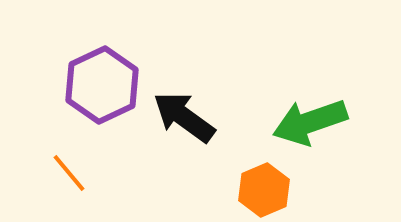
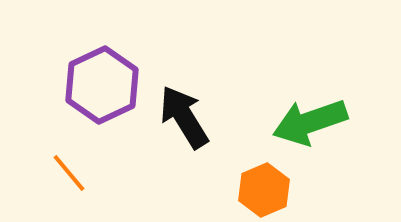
black arrow: rotated 22 degrees clockwise
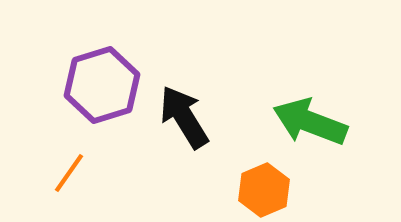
purple hexagon: rotated 8 degrees clockwise
green arrow: rotated 40 degrees clockwise
orange line: rotated 75 degrees clockwise
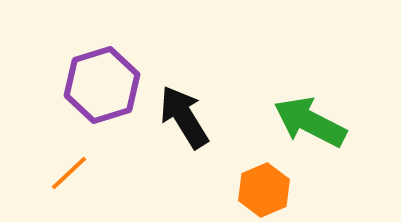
green arrow: rotated 6 degrees clockwise
orange line: rotated 12 degrees clockwise
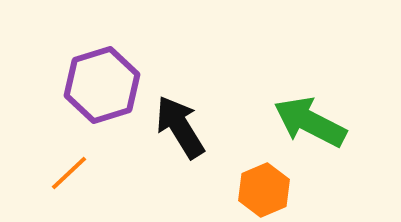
black arrow: moved 4 px left, 10 px down
